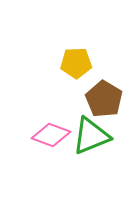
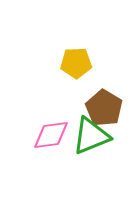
brown pentagon: moved 9 px down
pink diamond: rotated 27 degrees counterclockwise
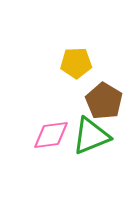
brown pentagon: moved 7 px up
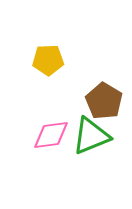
yellow pentagon: moved 28 px left, 3 px up
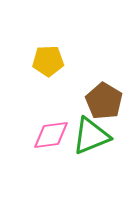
yellow pentagon: moved 1 px down
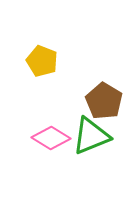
yellow pentagon: moved 6 px left; rotated 24 degrees clockwise
pink diamond: moved 3 px down; rotated 39 degrees clockwise
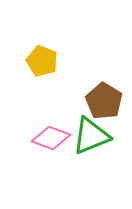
pink diamond: rotated 12 degrees counterclockwise
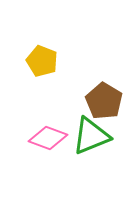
pink diamond: moved 3 px left
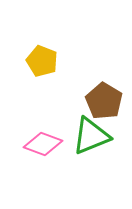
pink diamond: moved 5 px left, 6 px down
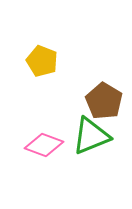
pink diamond: moved 1 px right, 1 px down
